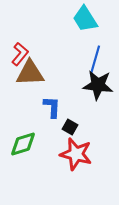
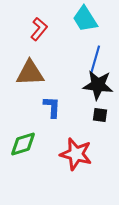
red L-shape: moved 19 px right, 25 px up
black square: moved 30 px right, 12 px up; rotated 21 degrees counterclockwise
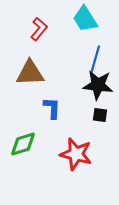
blue L-shape: moved 1 px down
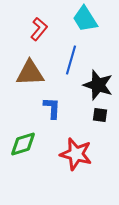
blue line: moved 24 px left
black star: rotated 12 degrees clockwise
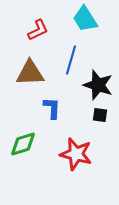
red L-shape: moved 1 px left, 1 px down; rotated 25 degrees clockwise
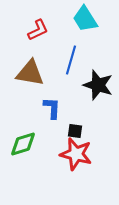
brown triangle: rotated 12 degrees clockwise
black square: moved 25 px left, 16 px down
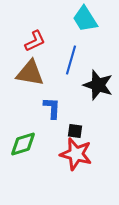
red L-shape: moved 3 px left, 11 px down
